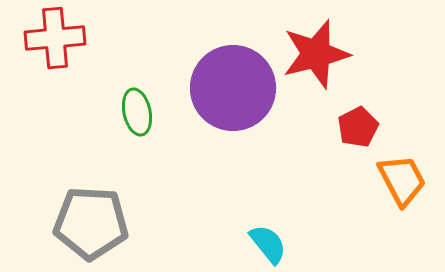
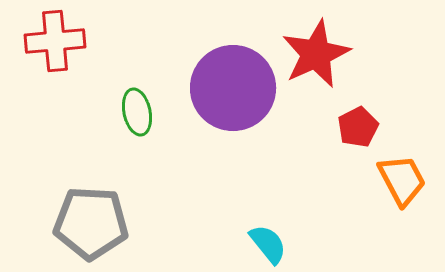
red cross: moved 3 px down
red star: rotated 10 degrees counterclockwise
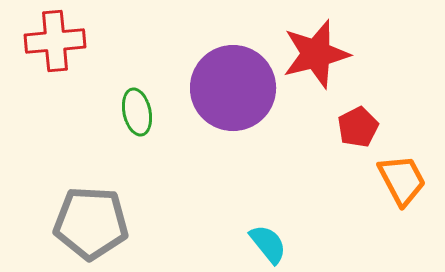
red star: rotated 10 degrees clockwise
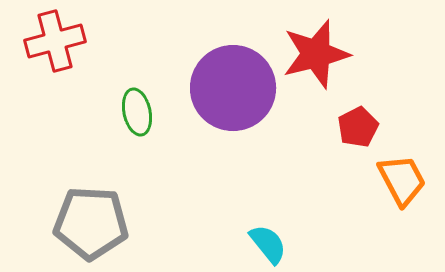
red cross: rotated 10 degrees counterclockwise
